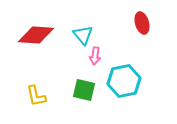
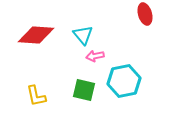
red ellipse: moved 3 px right, 9 px up
pink arrow: rotated 72 degrees clockwise
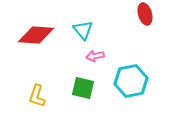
cyan triangle: moved 5 px up
cyan hexagon: moved 7 px right
green square: moved 1 px left, 2 px up
yellow L-shape: moved 1 px right; rotated 30 degrees clockwise
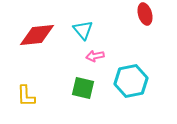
red diamond: moved 1 px right; rotated 9 degrees counterclockwise
yellow L-shape: moved 11 px left; rotated 20 degrees counterclockwise
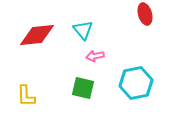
cyan hexagon: moved 5 px right, 2 px down
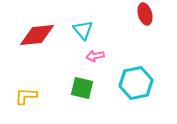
green square: moved 1 px left
yellow L-shape: rotated 95 degrees clockwise
